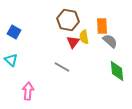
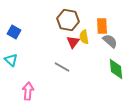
green diamond: moved 1 px left, 2 px up
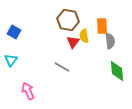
yellow semicircle: moved 1 px up
gray semicircle: rotated 42 degrees clockwise
cyan triangle: rotated 24 degrees clockwise
green diamond: moved 1 px right, 2 px down
pink arrow: rotated 30 degrees counterclockwise
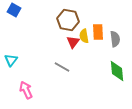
orange rectangle: moved 4 px left, 6 px down
blue square: moved 22 px up
gray semicircle: moved 5 px right, 2 px up
pink arrow: moved 2 px left, 1 px up
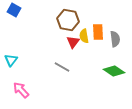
green diamond: moved 3 px left; rotated 50 degrees counterclockwise
pink arrow: moved 5 px left; rotated 18 degrees counterclockwise
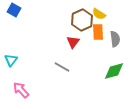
brown hexagon: moved 14 px right; rotated 25 degrees clockwise
yellow semicircle: moved 15 px right, 22 px up; rotated 48 degrees counterclockwise
green diamond: rotated 50 degrees counterclockwise
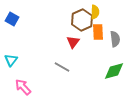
blue square: moved 2 px left, 9 px down
yellow semicircle: moved 4 px left, 2 px up; rotated 120 degrees counterclockwise
pink arrow: moved 2 px right, 3 px up
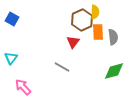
gray semicircle: moved 2 px left, 2 px up
cyan triangle: moved 2 px up
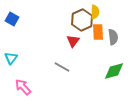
red triangle: moved 1 px up
